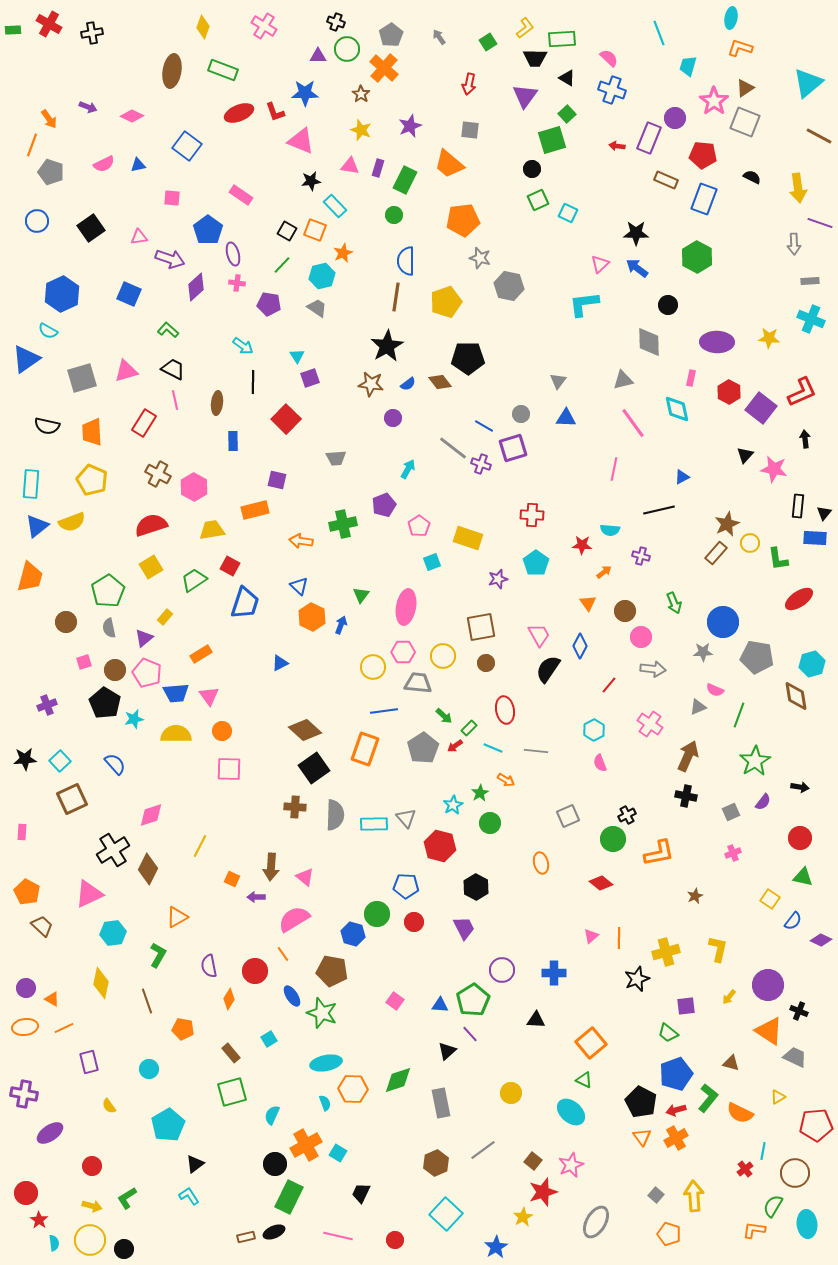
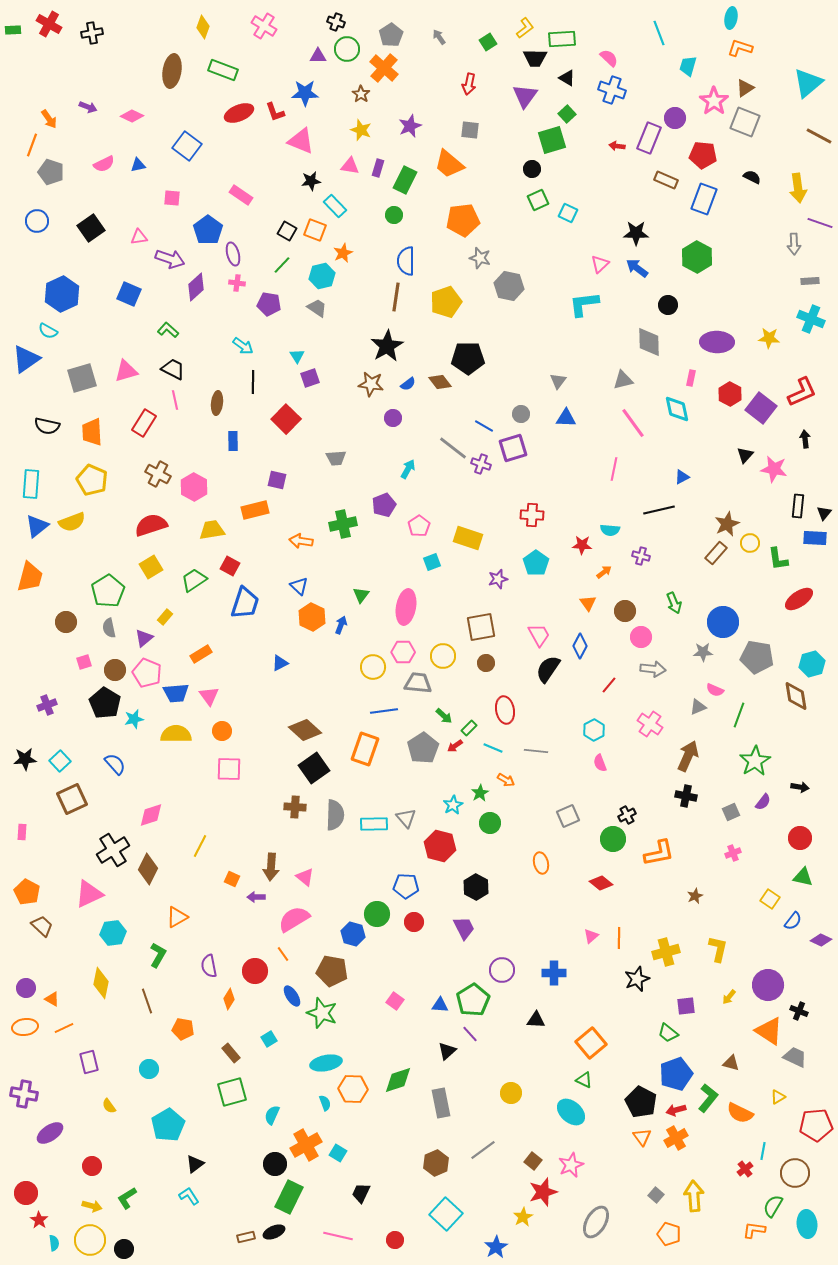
red hexagon at (729, 392): moved 1 px right, 2 px down
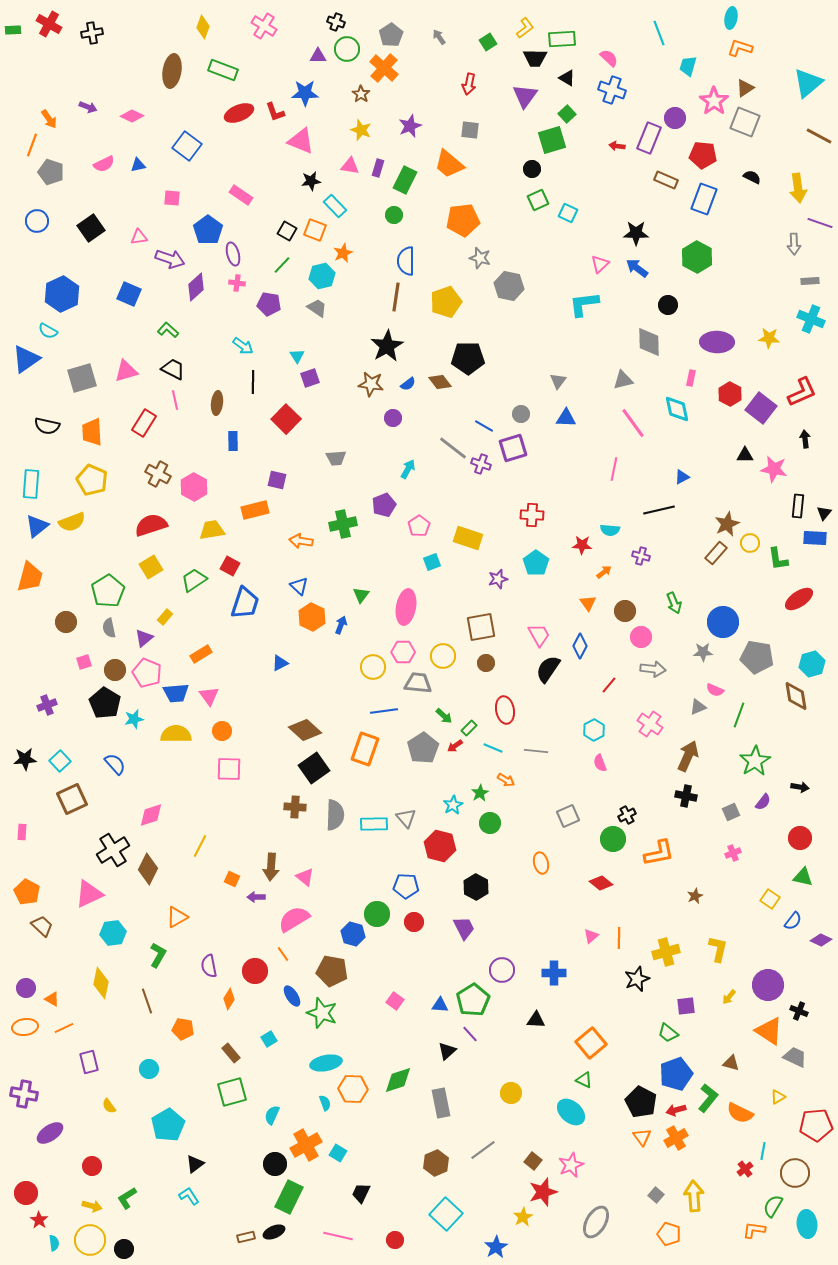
black triangle at (745, 455): rotated 48 degrees clockwise
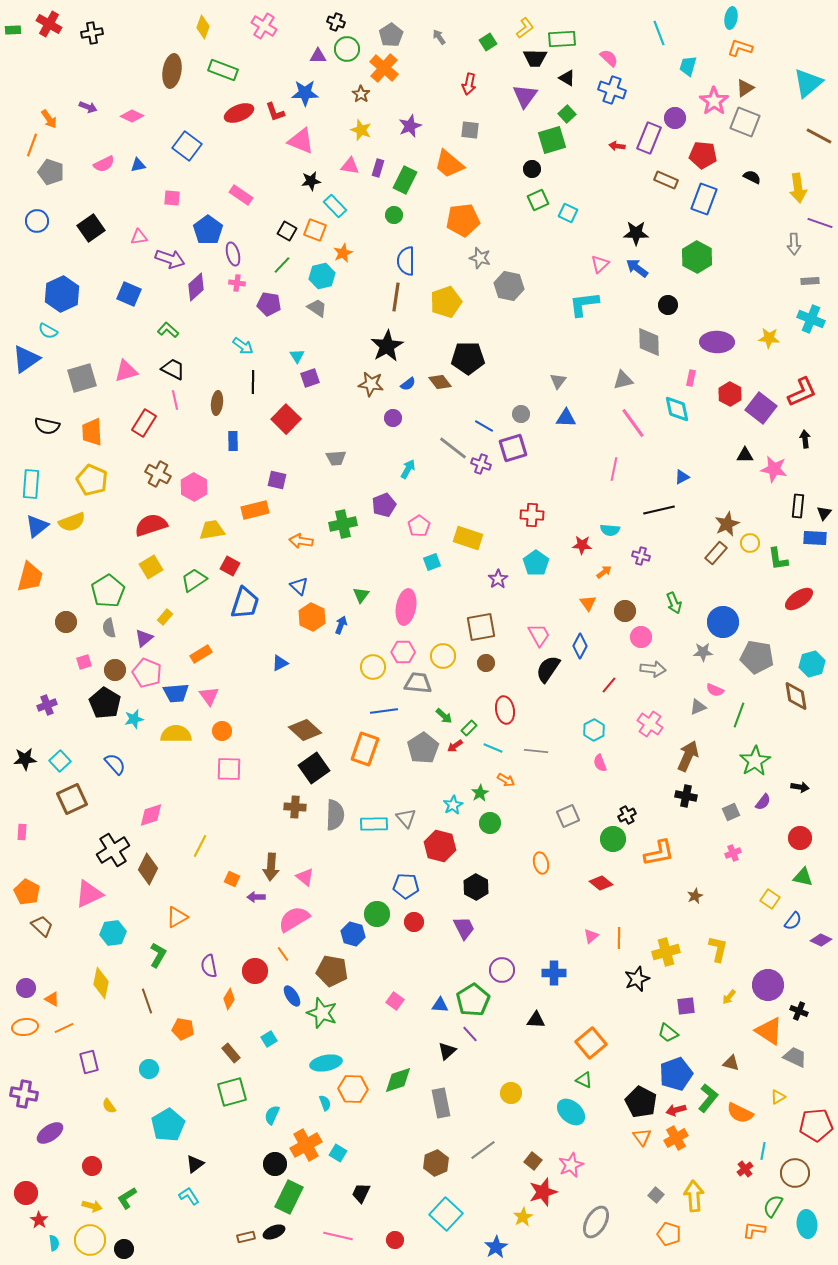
purple star at (498, 579): rotated 18 degrees counterclockwise
